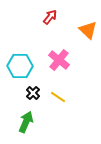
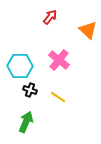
black cross: moved 3 px left, 3 px up; rotated 24 degrees counterclockwise
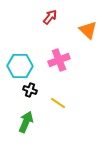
pink cross: rotated 30 degrees clockwise
yellow line: moved 6 px down
